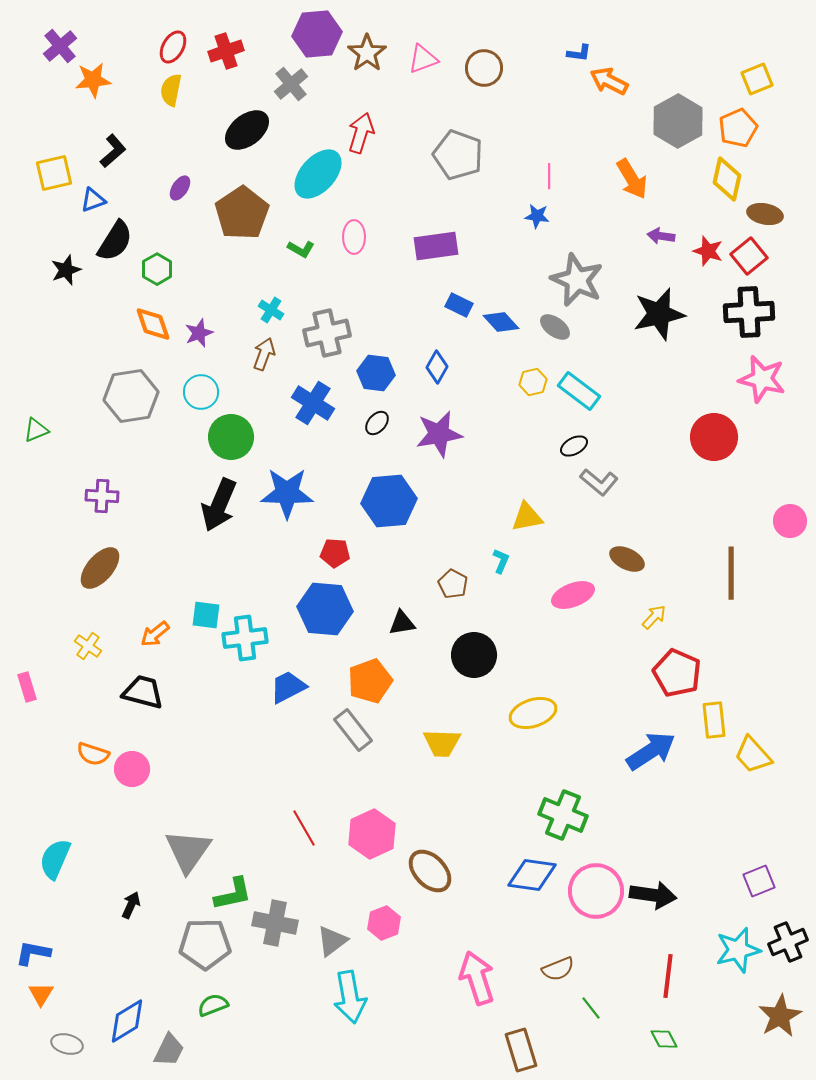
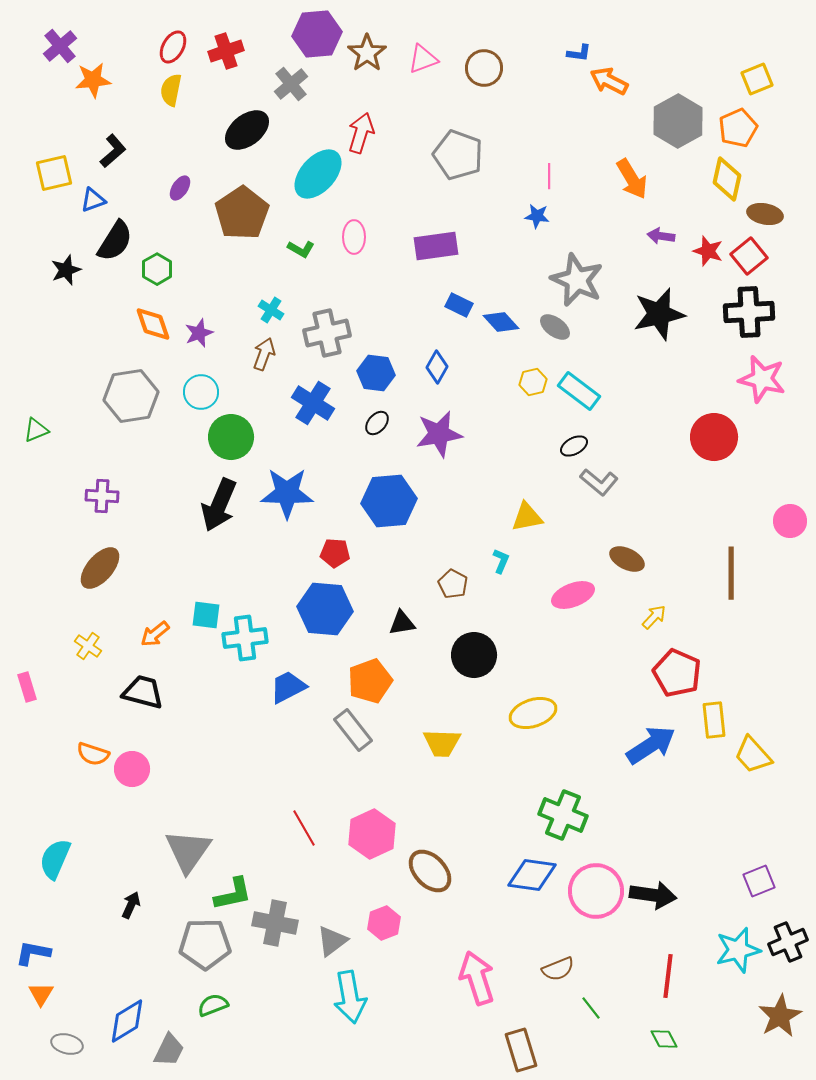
blue arrow at (651, 751): moved 6 px up
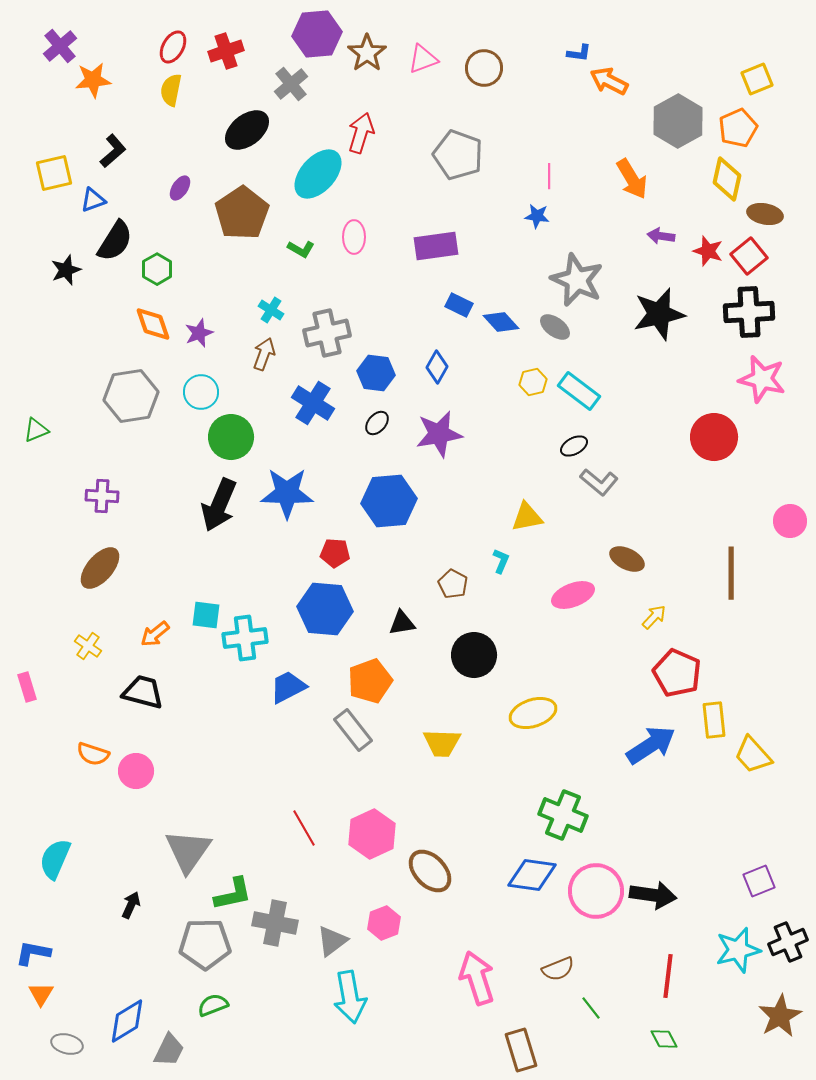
pink circle at (132, 769): moved 4 px right, 2 px down
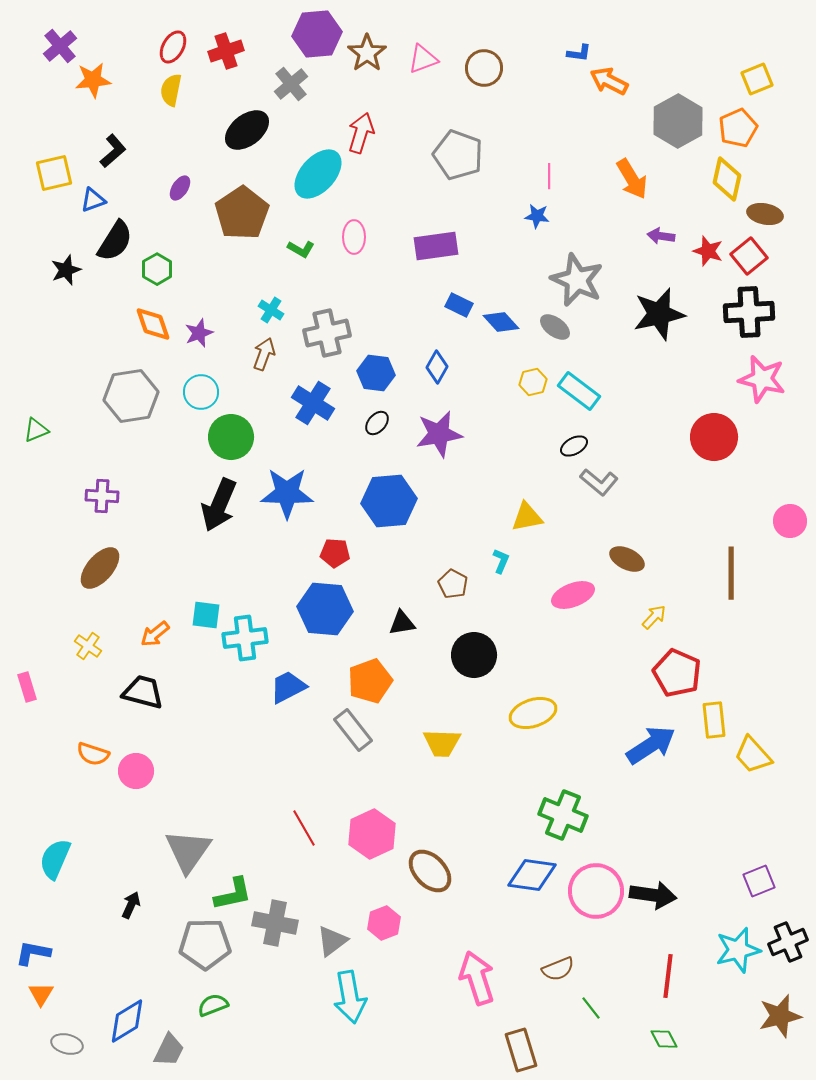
brown star at (780, 1016): rotated 15 degrees clockwise
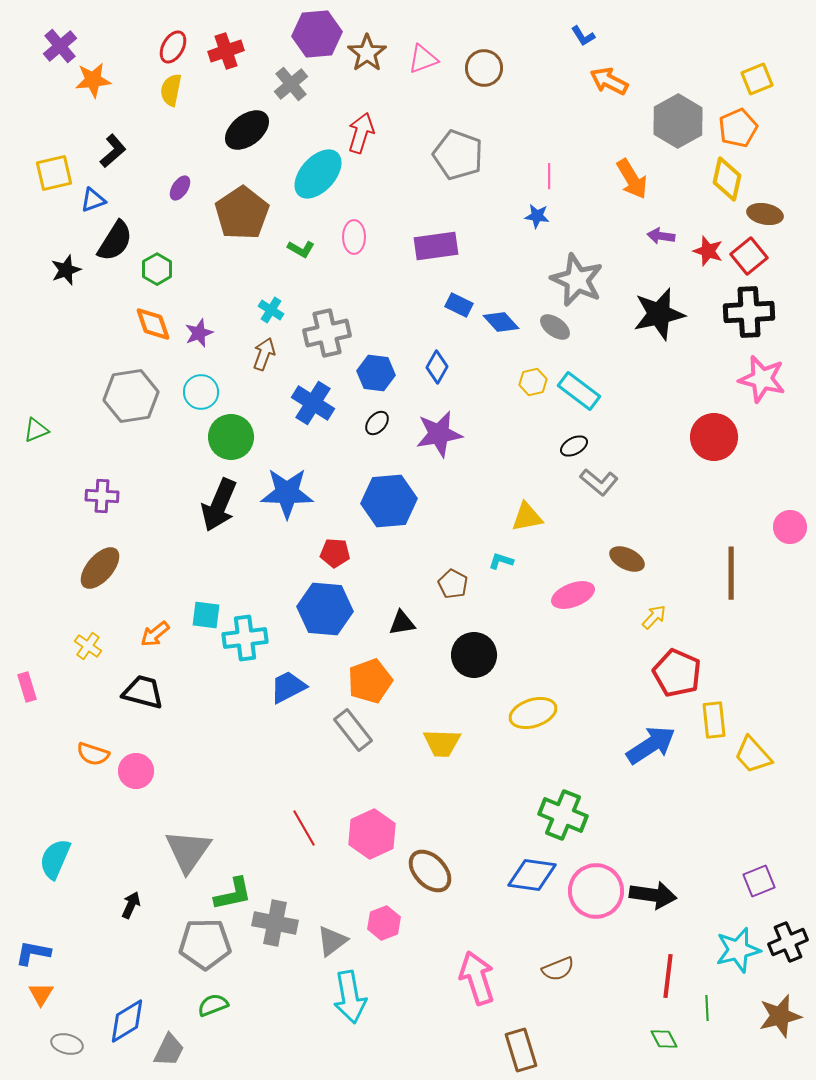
blue L-shape at (579, 53): moved 4 px right, 17 px up; rotated 50 degrees clockwise
pink circle at (790, 521): moved 6 px down
cyan L-shape at (501, 561): rotated 95 degrees counterclockwise
green line at (591, 1008): moved 116 px right; rotated 35 degrees clockwise
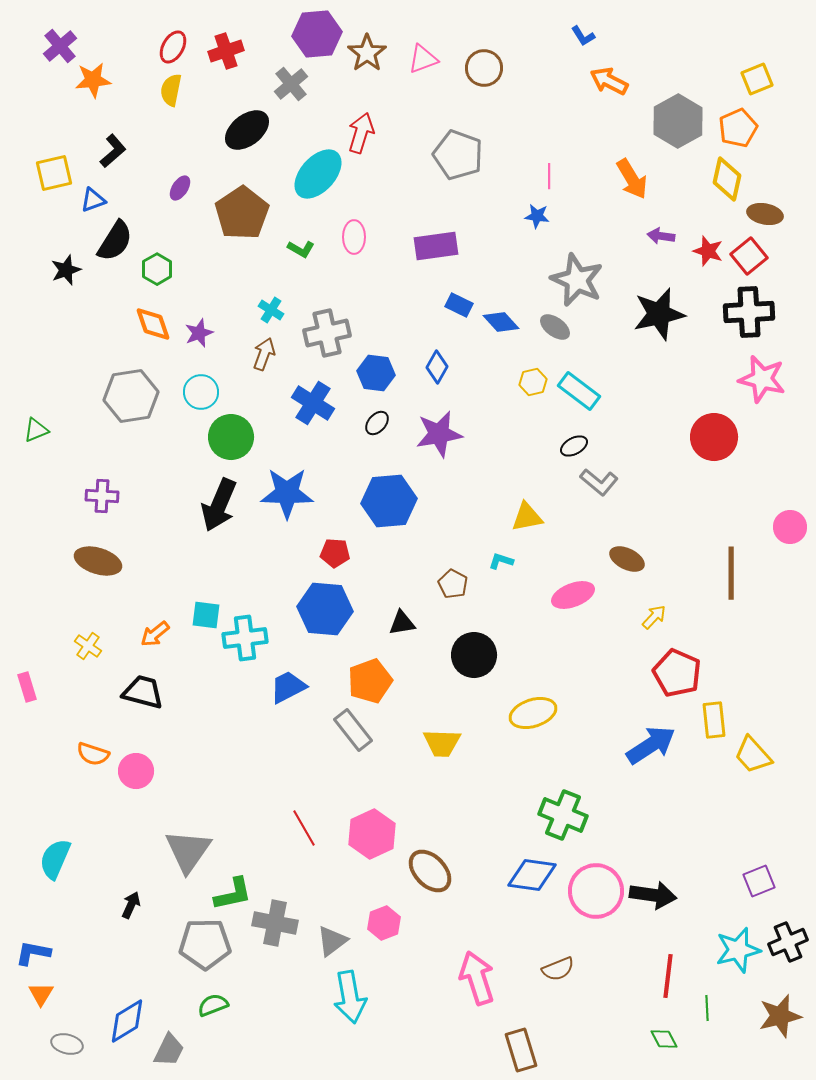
brown ellipse at (100, 568): moved 2 px left, 7 px up; rotated 66 degrees clockwise
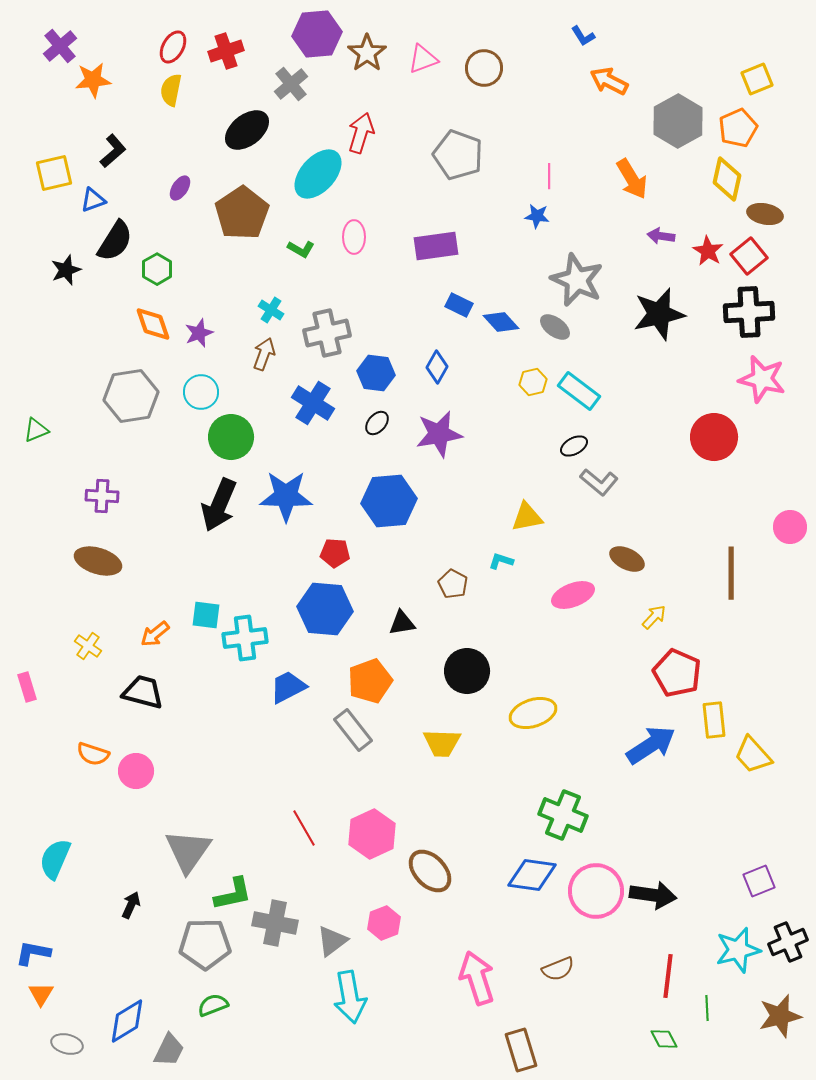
red star at (708, 251): rotated 12 degrees clockwise
blue star at (287, 493): moved 1 px left, 3 px down
black circle at (474, 655): moved 7 px left, 16 px down
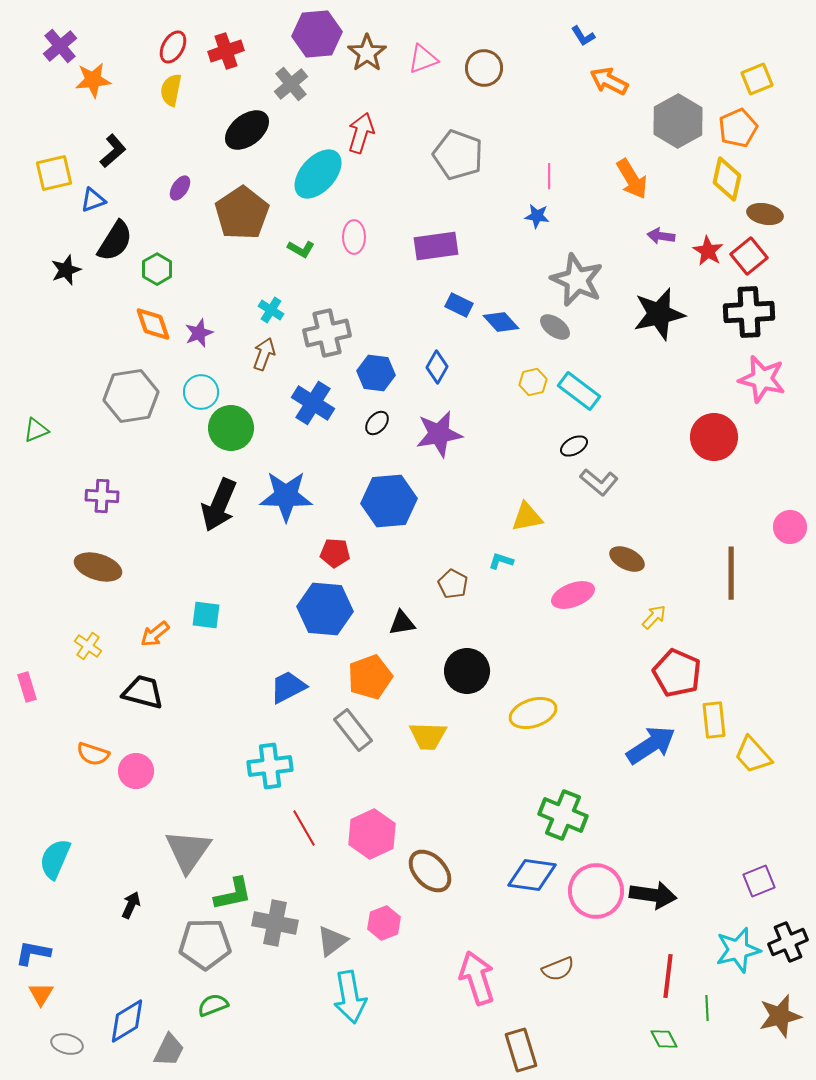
green circle at (231, 437): moved 9 px up
brown ellipse at (98, 561): moved 6 px down
cyan cross at (245, 638): moved 25 px right, 128 px down
orange pentagon at (370, 681): moved 4 px up
yellow trapezoid at (442, 743): moved 14 px left, 7 px up
